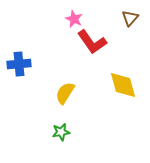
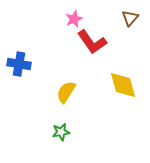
pink star: rotated 24 degrees clockwise
blue cross: rotated 15 degrees clockwise
yellow semicircle: moved 1 px right, 1 px up
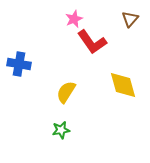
brown triangle: moved 1 px down
green star: moved 2 px up
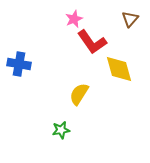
yellow diamond: moved 4 px left, 16 px up
yellow semicircle: moved 13 px right, 2 px down
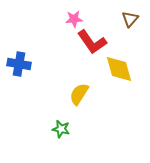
pink star: rotated 18 degrees clockwise
green star: moved 1 px up; rotated 24 degrees clockwise
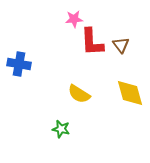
brown triangle: moved 9 px left, 26 px down; rotated 18 degrees counterclockwise
red L-shape: rotated 32 degrees clockwise
yellow diamond: moved 11 px right, 24 px down
yellow semicircle: rotated 90 degrees counterclockwise
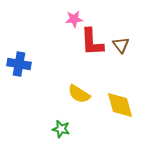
yellow diamond: moved 10 px left, 12 px down
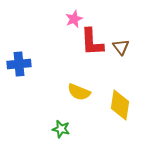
pink star: rotated 18 degrees counterclockwise
brown triangle: moved 2 px down
blue cross: rotated 15 degrees counterclockwise
yellow semicircle: moved 2 px up; rotated 10 degrees counterclockwise
yellow diamond: rotated 24 degrees clockwise
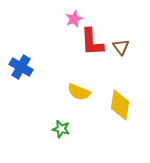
blue cross: moved 2 px right, 3 px down; rotated 35 degrees clockwise
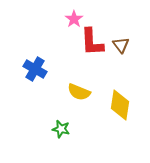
pink star: rotated 12 degrees counterclockwise
brown triangle: moved 2 px up
blue cross: moved 14 px right, 2 px down
